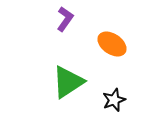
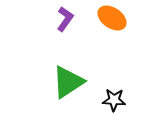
orange ellipse: moved 26 px up
black star: rotated 25 degrees clockwise
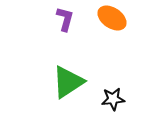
purple L-shape: rotated 20 degrees counterclockwise
black star: moved 1 px left, 1 px up; rotated 10 degrees counterclockwise
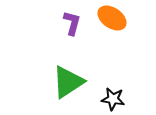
purple L-shape: moved 7 px right, 4 px down
black star: rotated 15 degrees clockwise
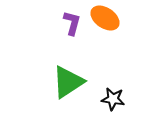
orange ellipse: moved 7 px left
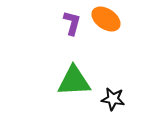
orange ellipse: moved 1 px right, 1 px down
green triangle: moved 6 px right, 1 px up; rotated 30 degrees clockwise
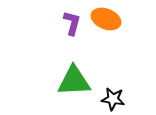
orange ellipse: rotated 12 degrees counterclockwise
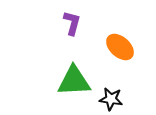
orange ellipse: moved 14 px right, 28 px down; rotated 20 degrees clockwise
black star: moved 2 px left
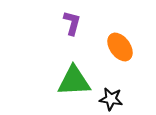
orange ellipse: rotated 12 degrees clockwise
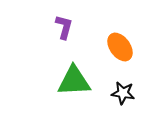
purple L-shape: moved 8 px left, 4 px down
black star: moved 12 px right, 6 px up
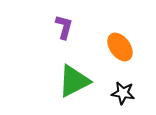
green triangle: rotated 24 degrees counterclockwise
